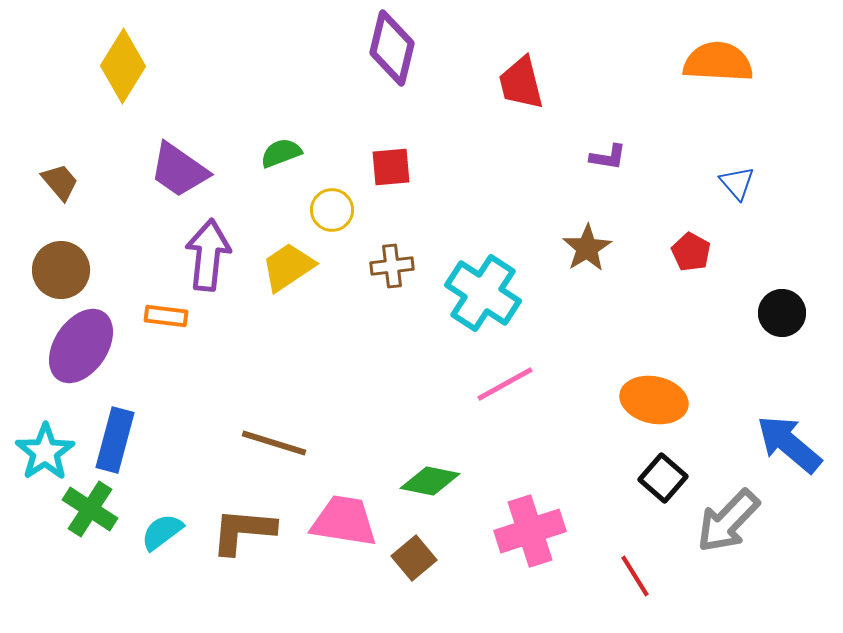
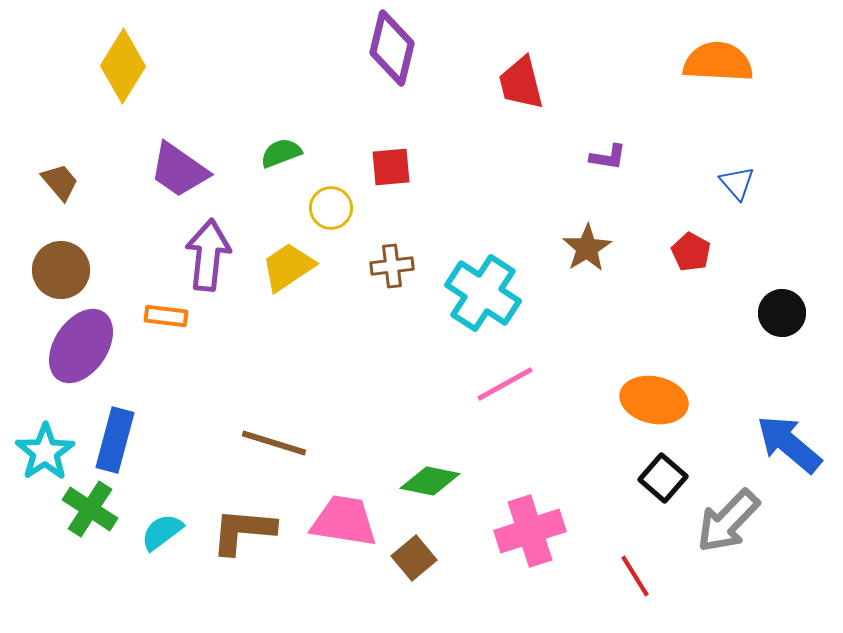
yellow circle: moved 1 px left, 2 px up
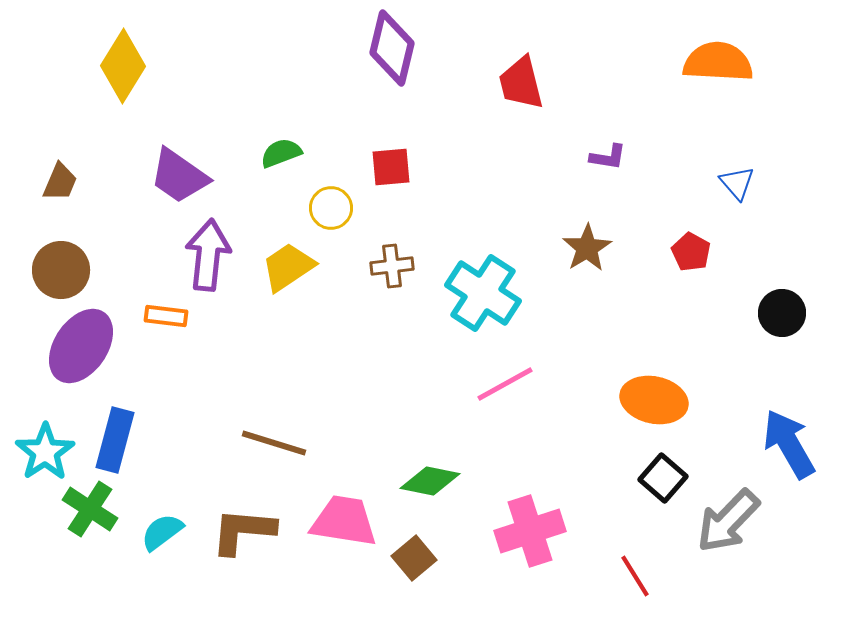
purple trapezoid: moved 6 px down
brown trapezoid: rotated 63 degrees clockwise
blue arrow: rotated 20 degrees clockwise
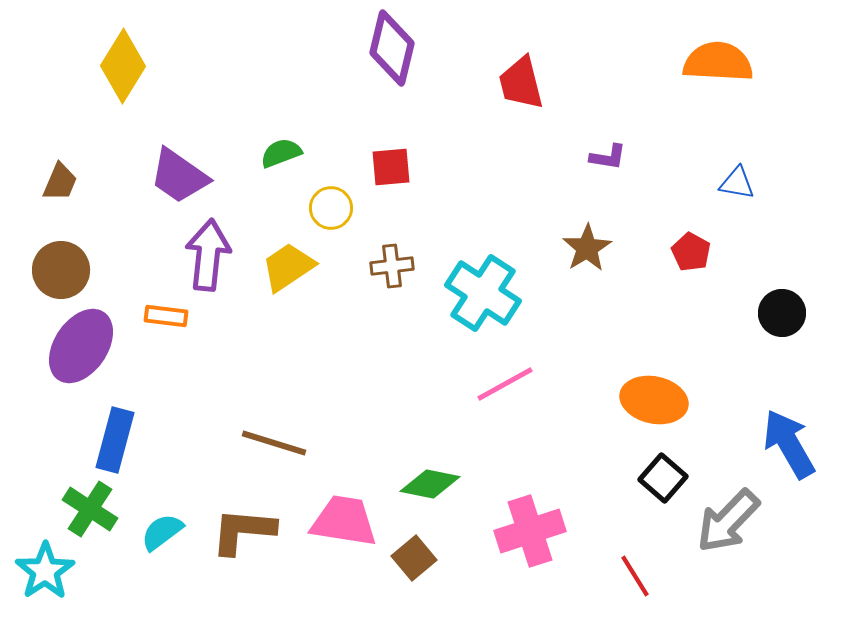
blue triangle: rotated 39 degrees counterclockwise
cyan star: moved 119 px down
green diamond: moved 3 px down
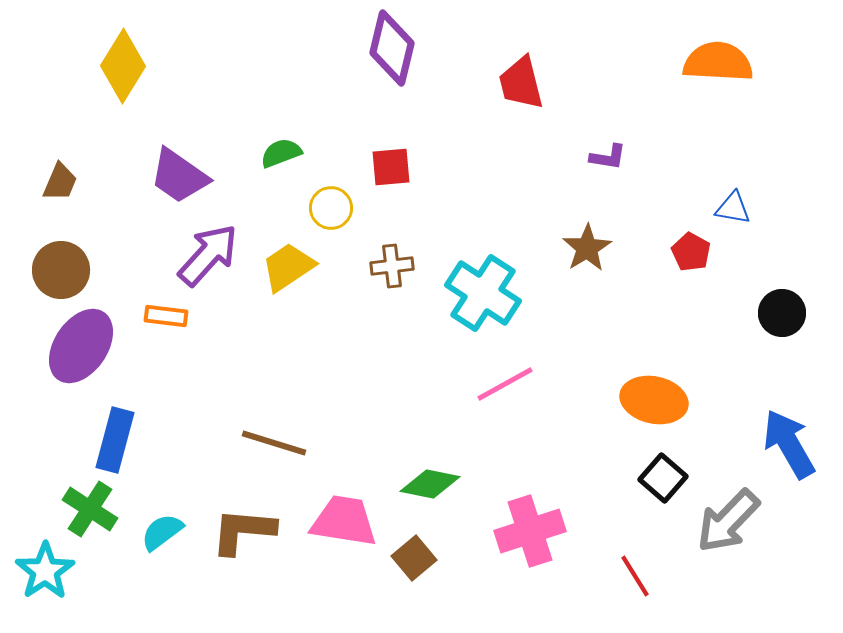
blue triangle: moved 4 px left, 25 px down
purple arrow: rotated 36 degrees clockwise
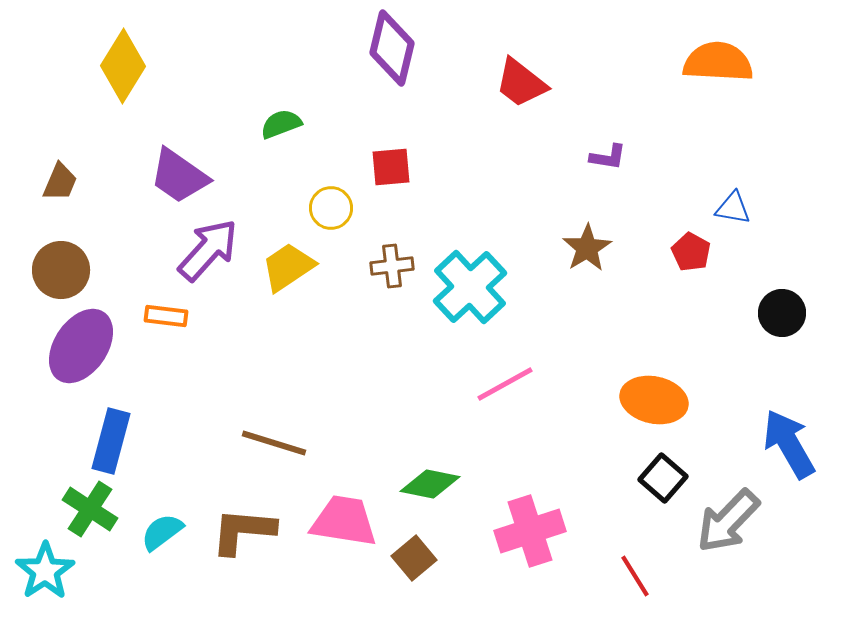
red trapezoid: rotated 38 degrees counterclockwise
green semicircle: moved 29 px up
purple arrow: moved 5 px up
cyan cross: moved 13 px left, 6 px up; rotated 14 degrees clockwise
blue rectangle: moved 4 px left, 1 px down
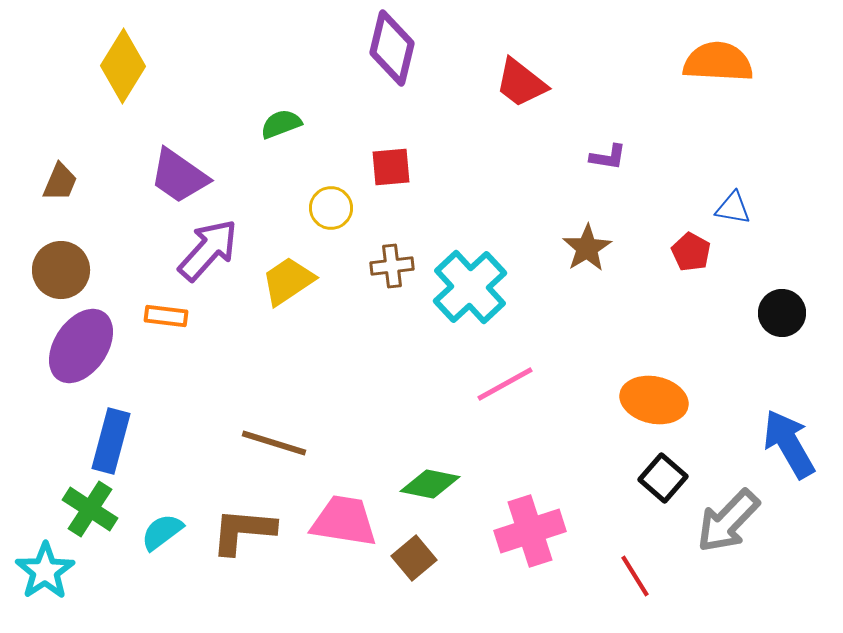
yellow trapezoid: moved 14 px down
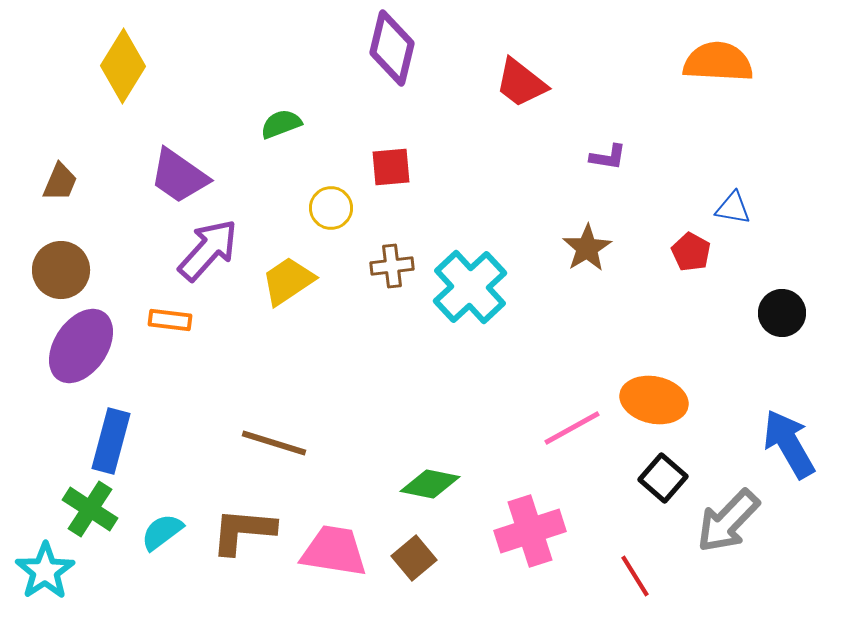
orange rectangle: moved 4 px right, 4 px down
pink line: moved 67 px right, 44 px down
pink trapezoid: moved 10 px left, 30 px down
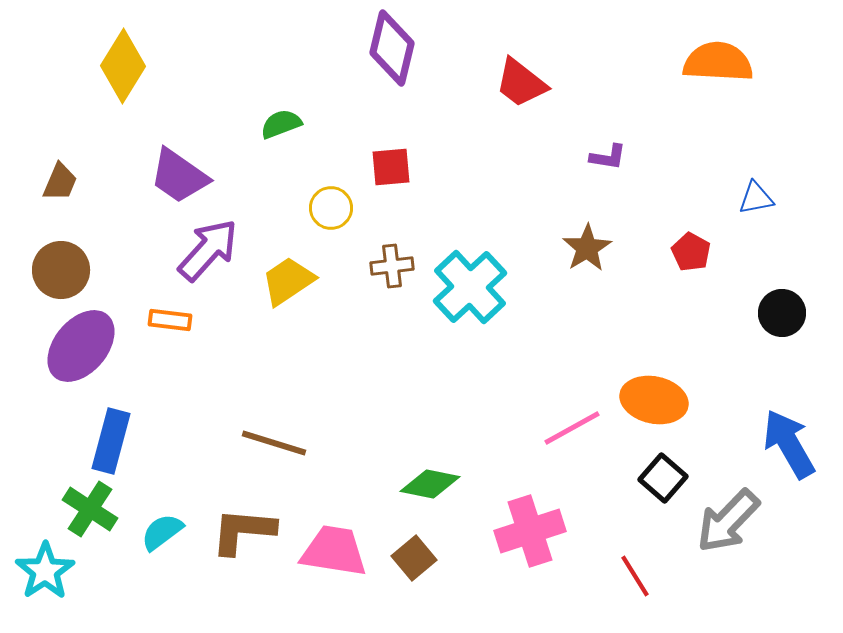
blue triangle: moved 23 px right, 10 px up; rotated 21 degrees counterclockwise
purple ellipse: rotated 6 degrees clockwise
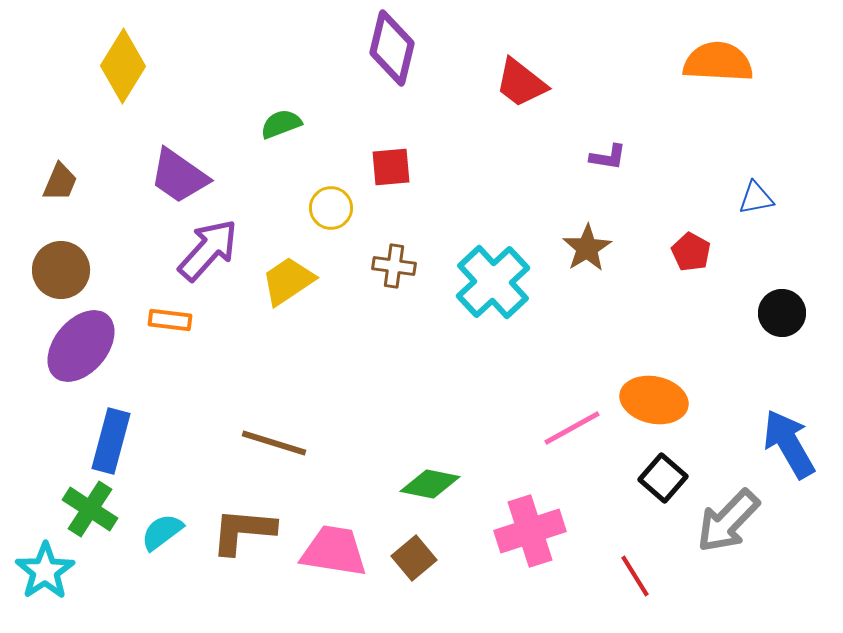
brown cross: moved 2 px right; rotated 15 degrees clockwise
cyan cross: moved 23 px right, 5 px up
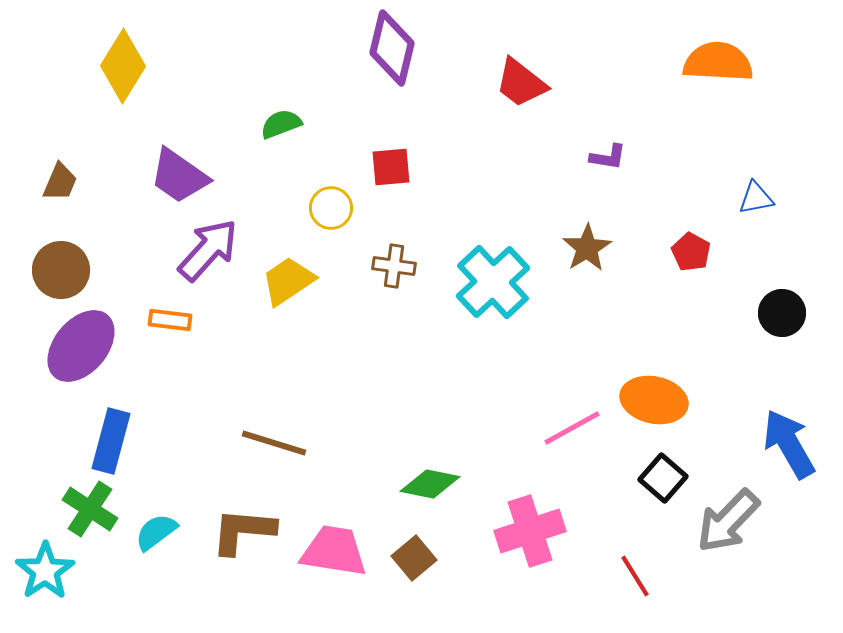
cyan semicircle: moved 6 px left
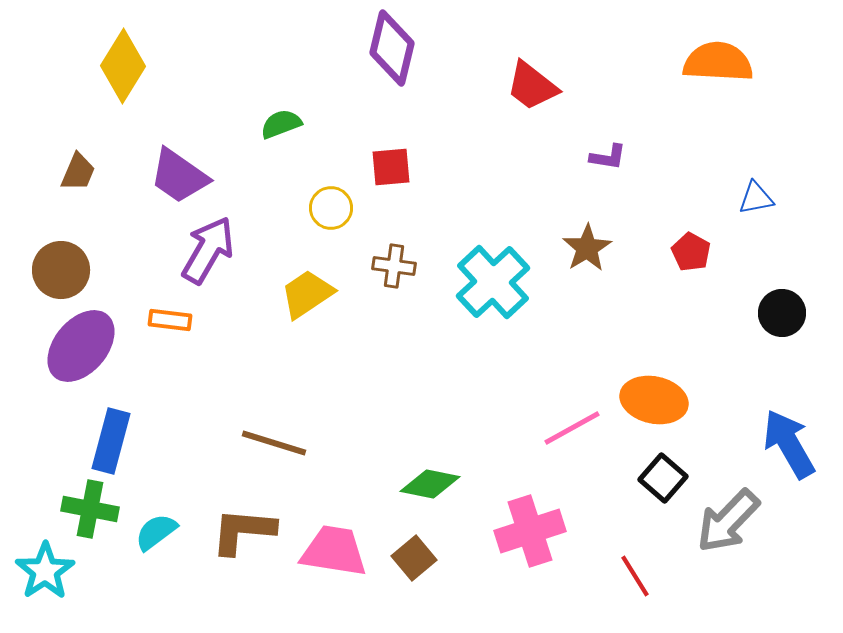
red trapezoid: moved 11 px right, 3 px down
brown trapezoid: moved 18 px right, 10 px up
purple arrow: rotated 12 degrees counterclockwise
yellow trapezoid: moved 19 px right, 13 px down
green cross: rotated 22 degrees counterclockwise
